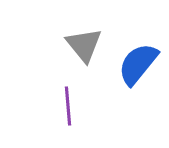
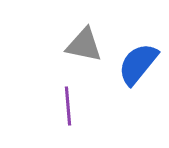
gray triangle: rotated 39 degrees counterclockwise
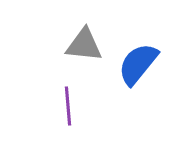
gray triangle: rotated 6 degrees counterclockwise
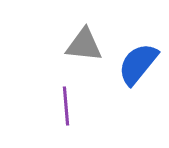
purple line: moved 2 px left
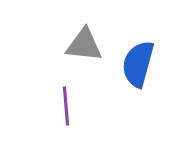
blue semicircle: rotated 24 degrees counterclockwise
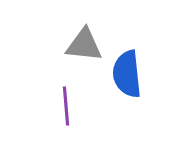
blue semicircle: moved 11 px left, 10 px down; rotated 21 degrees counterclockwise
